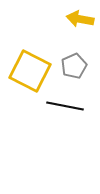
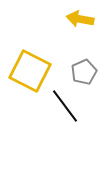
gray pentagon: moved 10 px right, 6 px down
black line: rotated 42 degrees clockwise
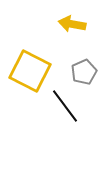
yellow arrow: moved 8 px left, 5 px down
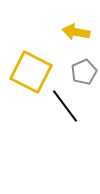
yellow arrow: moved 4 px right, 8 px down
yellow square: moved 1 px right, 1 px down
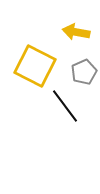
yellow square: moved 4 px right, 6 px up
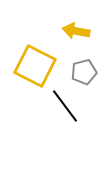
yellow arrow: moved 1 px up
gray pentagon: rotated 10 degrees clockwise
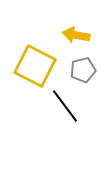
yellow arrow: moved 4 px down
gray pentagon: moved 1 px left, 2 px up
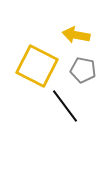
yellow square: moved 2 px right
gray pentagon: rotated 25 degrees clockwise
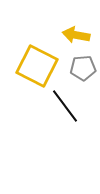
gray pentagon: moved 2 px up; rotated 15 degrees counterclockwise
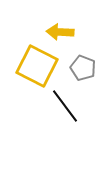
yellow arrow: moved 16 px left, 3 px up; rotated 8 degrees counterclockwise
gray pentagon: rotated 25 degrees clockwise
